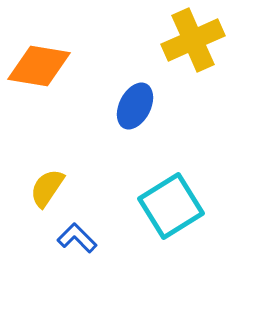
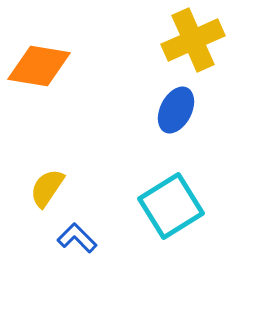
blue ellipse: moved 41 px right, 4 px down
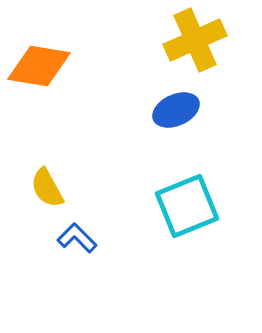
yellow cross: moved 2 px right
blue ellipse: rotated 39 degrees clockwise
yellow semicircle: rotated 63 degrees counterclockwise
cyan square: moved 16 px right; rotated 10 degrees clockwise
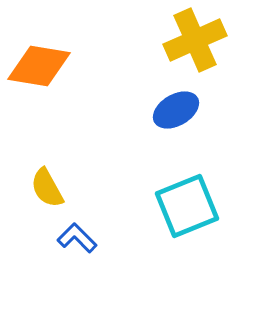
blue ellipse: rotated 6 degrees counterclockwise
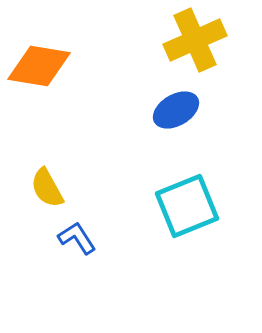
blue L-shape: rotated 12 degrees clockwise
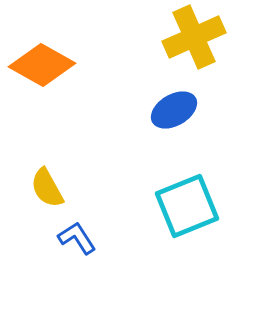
yellow cross: moved 1 px left, 3 px up
orange diamond: moved 3 px right, 1 px up; rotated 20 degrees clockwise
blue ellipse: moved 2 px left
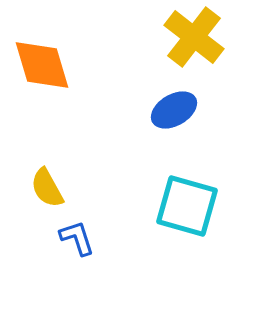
yellow cross: rotated 28 degrees counterclockwise
orange diamond: rotated 44 degrees clockwise
cyan square: rotated 38 degrees clockwise
blue L-shape: rotated 15 degrees clockwise
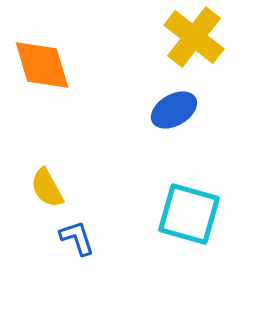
cyan square: moved 2 px right, 8 px down
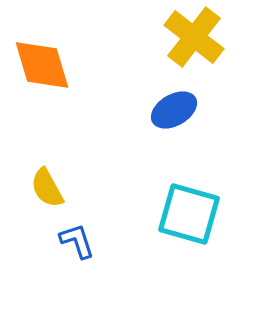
blue L-shape: moved 3 px down
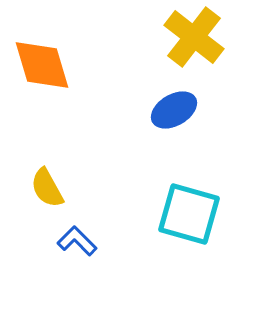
blue L-shape: rotated 27 degrees counterclockwise
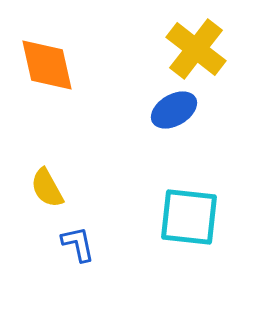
yellow cross: moved 2 px right, 12 px down
orange diamond: moved 5 px right; rotated 4 degrees clockwise
cyan square: moved 3 px down; rotated 10 degrees counterclockwise
blue L-shape: moved 1 px right, 3 px down; rotated 33 degrees clockwise
